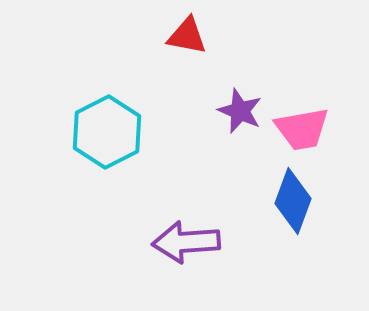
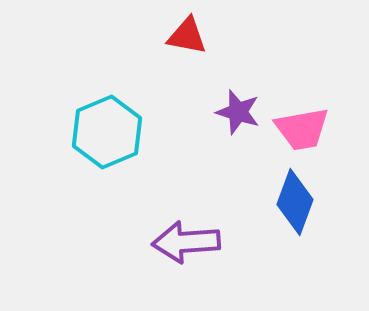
purple star: moved 2 px left, 1 px down; rotated 6 degrees counterclockwise
cyan hexagon: rotated 4 degrees clockwise
blue diamond: moved 2 px right, 1 px down
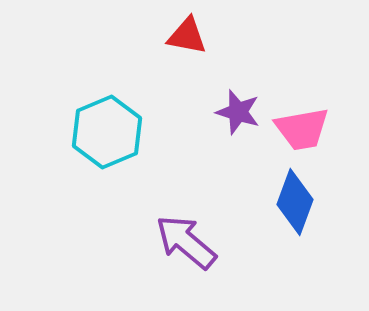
purple arrow: rotated 44 degrees clockwise
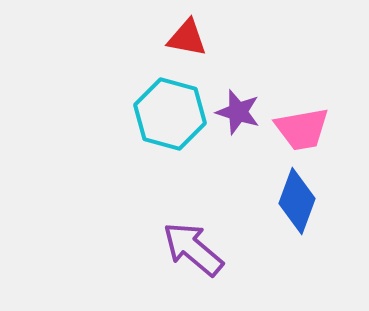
red triangle: moved 2 px down
cyan hexagon: moved 63 px right, 18 px up; rotated 22 degrees counterclockwise
blue diamond: moved 2 px right, 1 px up
purple arrow: moved 7 px right, 7 px down
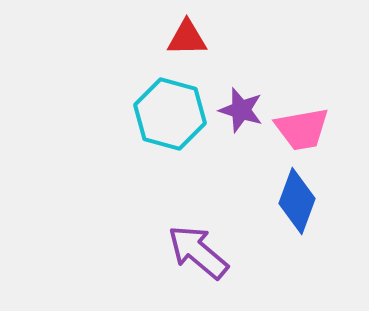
red triangle: rotated 12 degrees counterclockwise
purple star: moved 3 px right, 2 px up
purple arrow: moved 5 px right, 3 px down
